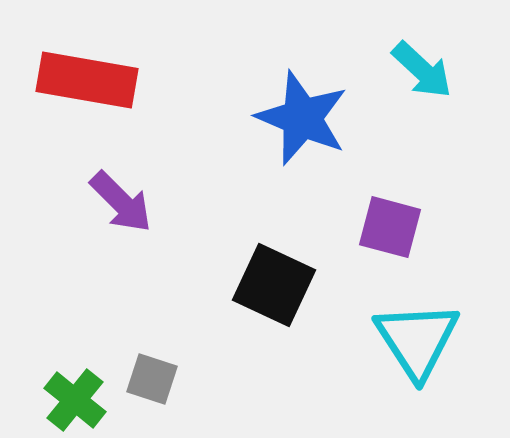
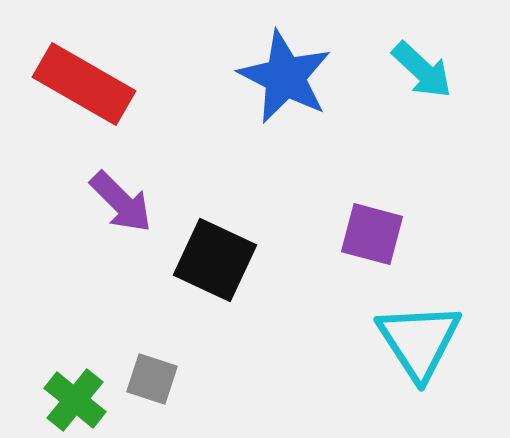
red rectangle: moved 3 px left, 4 px down; rotated 20 degrees clockwise
blue star: moved 17 px left, 41 px up; rotated 4 degrees clockwise
purple square: moved 18 px left, 7 px down
black square: moved 59 px left, 25 px up
cyan triangle: moved 2 px right, 1 px down
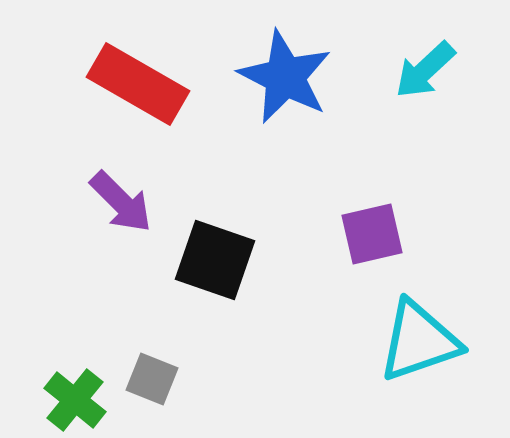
cyan arrow: moved 3 px right; rotated 94 degrees clockwise
red rectangle: moved 54 px right
purple square: rotated 28 degrees counterclockwise
black square: rotated 6 degrees counterclockwise
cyan triangle: rotated 44 degrees clockwise
gray square: rotated 4 degrees clockwise
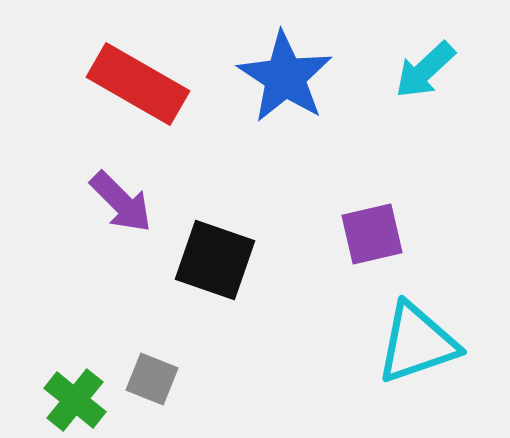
blue star: rotated 6 degrees clockwise
cyan triangle: moved 2 px left, 2 px down
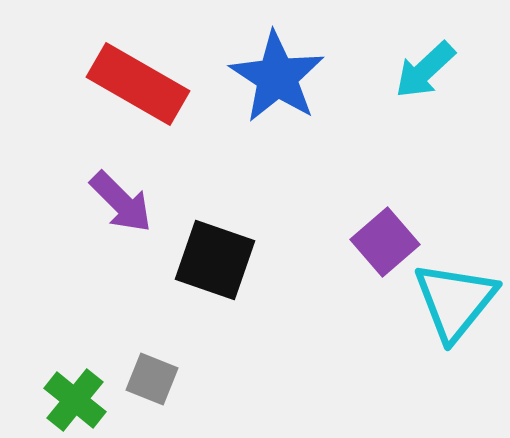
blue star: moved 8 px left
purple square: moved 13 px right, 8 px down; rotated 28 degrees counterclockwise
cyan triangle: moved 38 px right, 42 px up; rotated 32 degrees counterclockwise
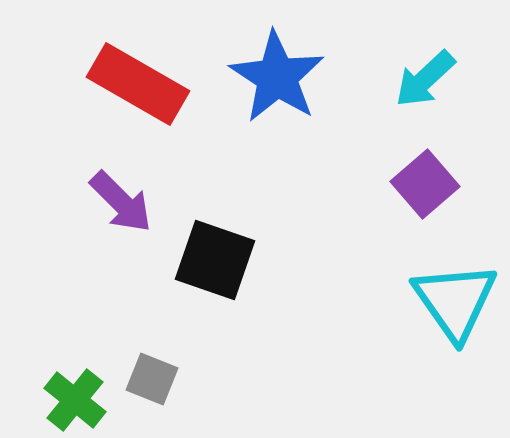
cyan arrow: moved 9 px down
purple square: moved 40 px right, 58 px up
cyan triangle: rotated 14 degrees counterclockwise
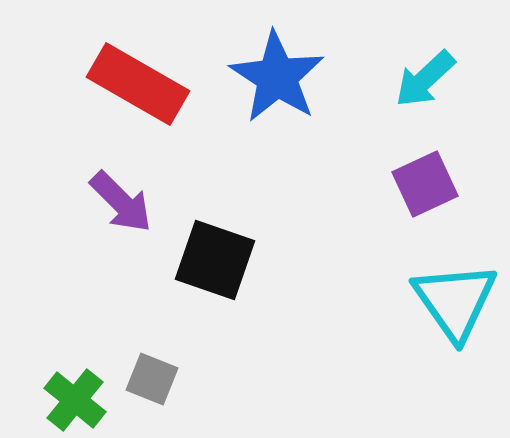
purple square: rotated 16 degrees clockwise
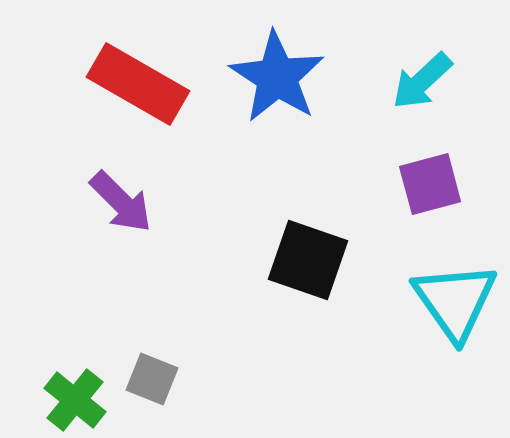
cyan arrow: moved 3 px left, 2 px down
purple square: moved 5 px right; rotated 10 degrees clockwise
black square: moved 93 px right
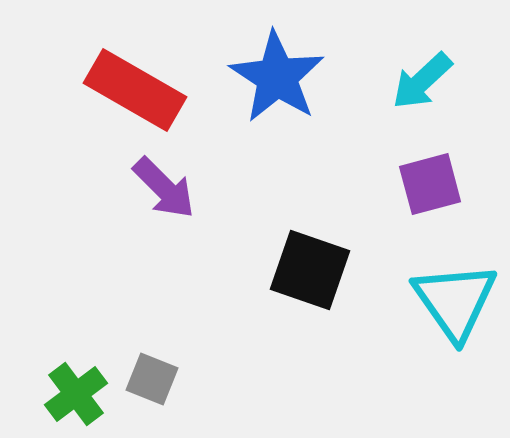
red rectangle: moved 3 px left, 6 px down
purple arrow: moved 43 px right, 14 px up
black square: moved 2 px right, 10 px down
green cross: moved 1 px right, 6 px up; rotated 14 degrees clockwise
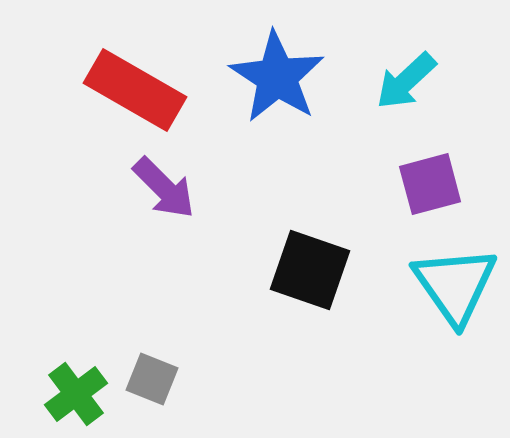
cyan arrow: moved 16 px left
cyan triangle: moved 16 px up
